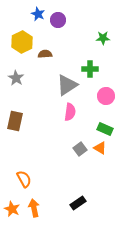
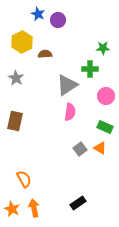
green star: moved 10 px down
green rectangle: moved 2 px up
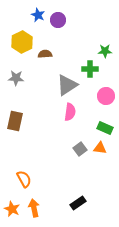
blue star: moved 1 px down
green star: moved 2 px right, 3 px down
gray star: rotated 28 degrees counterclockwise
green rectangle: moved 1 px down
orange triangle: rotated 24 degrees counterclockwise
